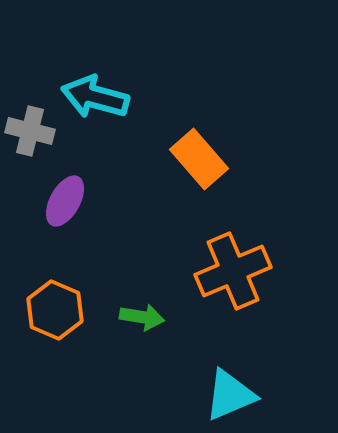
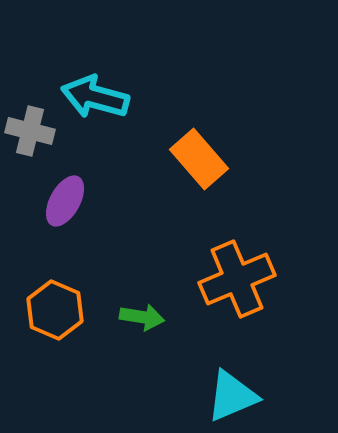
orange cross: moved 4 px right, 8 px down
cyan triangle: moved 2 px right, 1 px down
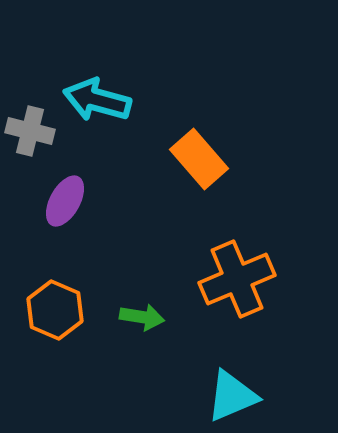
cyan arrow: moved 2 px right, 3 px down
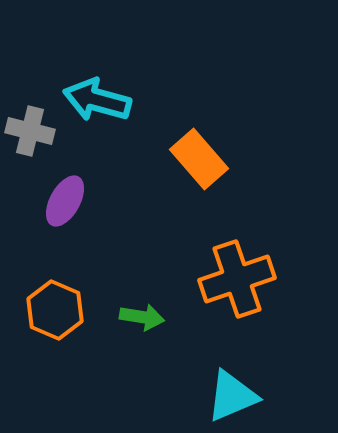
orange cross: rotated 4 degrees clockwise
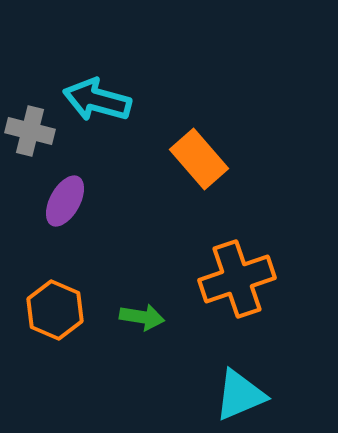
cyan triangle: moved 8 px right, 1 px up
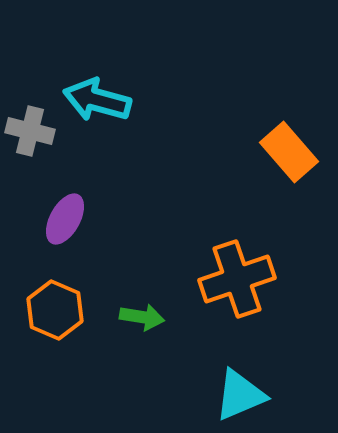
orange rectangle: moved 90 px right, 7 px up
purple ellipse: moved 18 px down
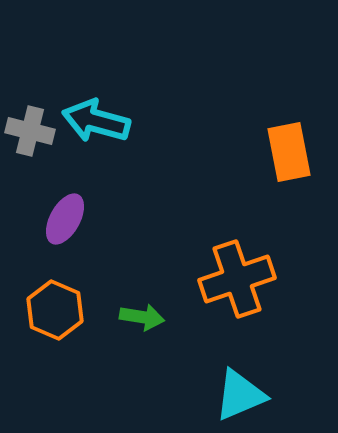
cyan arrow: moved 1 px left, 21 px down
orange rectangle: rotated 30 degrees clockwise
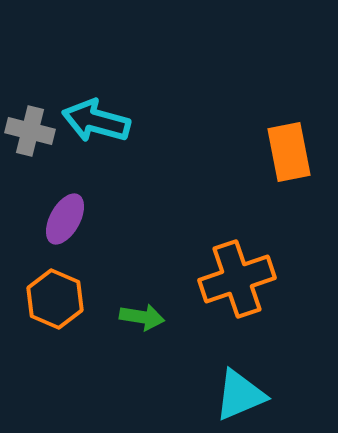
orange hexagon: moved 11 px up
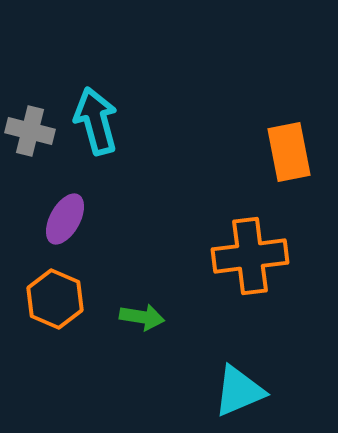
cyan arrow: rotated 60 degrees clockwise
orange cross: moved 13 px right, 23 px up; rotated 12 degrees clockwise
cyan triangle: moved 1 px left, 4 px up
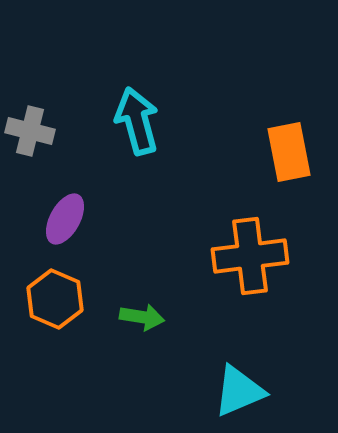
cyan arrow: moved 41 px right
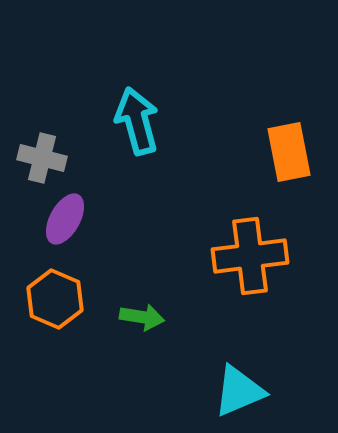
gray cross: moved 12 px right, 27 px down
